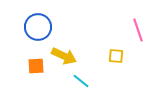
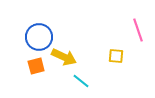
blue circle: moved 1 px right, 10 px down
yellow arrow: moved 1 px down
orange square: rotated 12 degrees counterclockwise
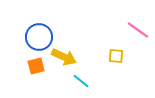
pink line: rotated 35 degrees counterclockwise
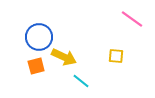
pink line: moved 6 px left, 11 px up
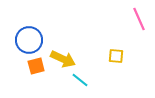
pink line: moved 7 px right; rotated 30 degrees clockwise
blue circle: moved 10 px left, 3 px down
yellow arrow: moved 1 px left, 2 px down
cyan line: moved 1 px left, 1 px up
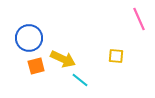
blue circle: moved 2 px up
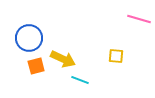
pink line: rotated 50 degrees counterclockwise
cyan line: rotated 18 degrees counterclockwise
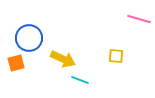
orange square: moved 20 px left, 3 px up
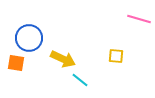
orange square: rotated 24 degrees clockwise
cyan line: rotated 18 degrees clockwise
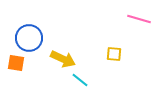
yellow square: moved 2 px left, 2 px up
